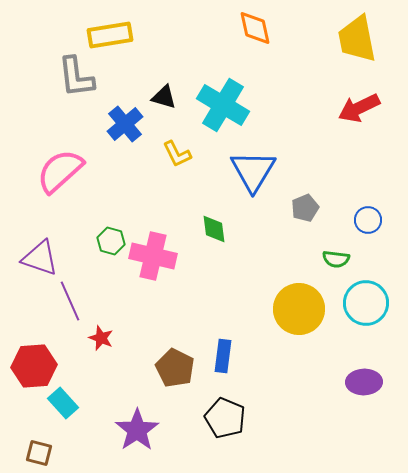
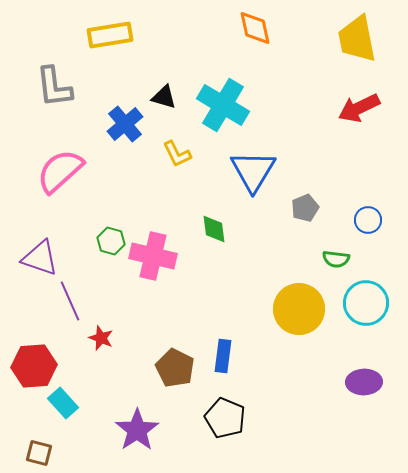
gray L-shape: moved 22 px left, 10 px down
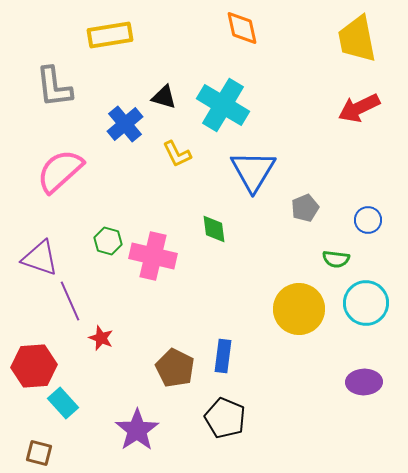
orange diamond: moved 13 px left
green hexagon: moved 3 px left
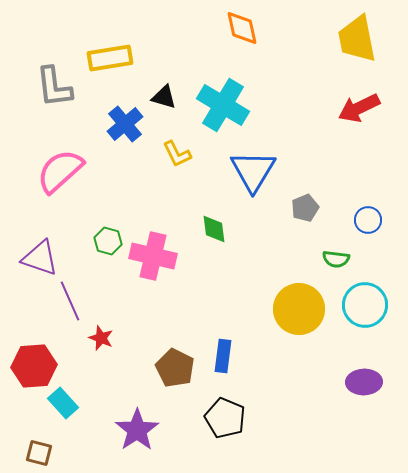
yellow rectangle: moved 23 px down
cyan circle: moved 1 px left, 2 px down
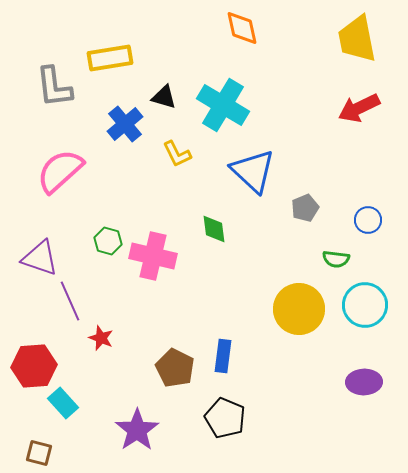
blue triangle: rotated 18 degrees counterclockwise
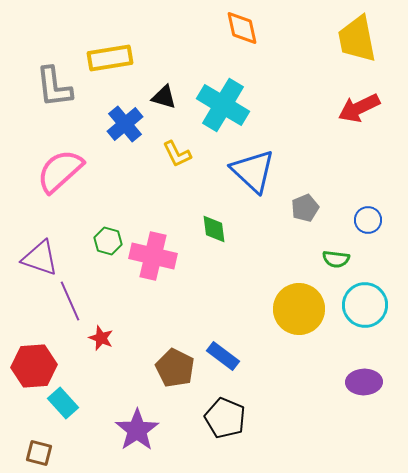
blue rectangle: rotated 60 degrees counterclockwise
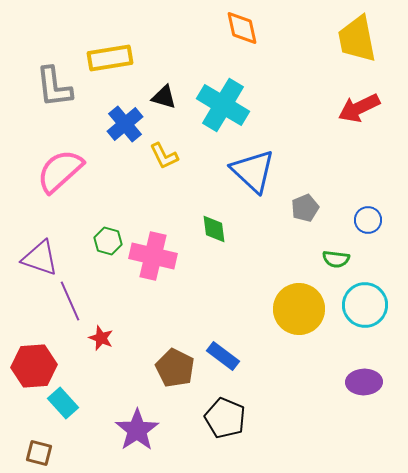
yellow L-shape: moved 13 px left, 2 px down
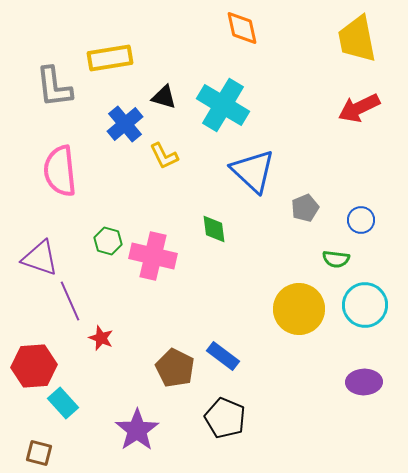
pink semicircle: rotated 54 degrees counterclockwise
blue circle: moved 7 px left
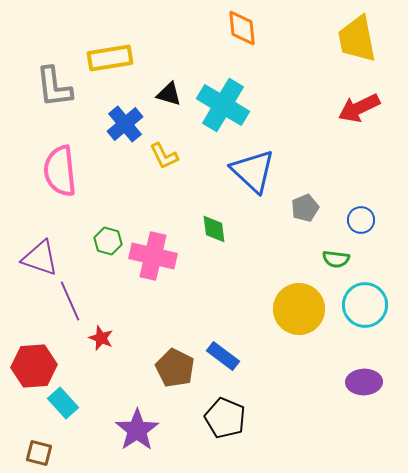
orange diamond: rotated 6 degrees clockwise
black triangle: moved 5 px right, 3 px up
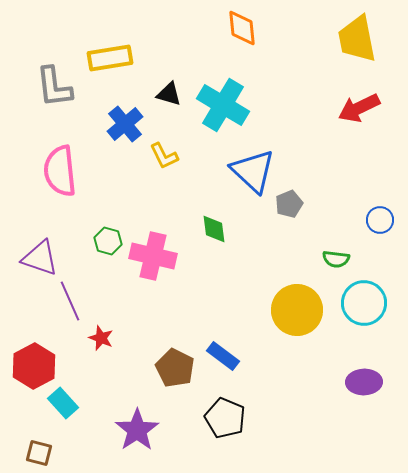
gray pentagon: moved 16 px left, 4 px up
blue circle: moved 19 px right
cyan circle: moved 1 px left, 2 px up
yellow circle: moved 2 px left, 1 px down
red hexagon: rotated 24 degrees counterclockwise
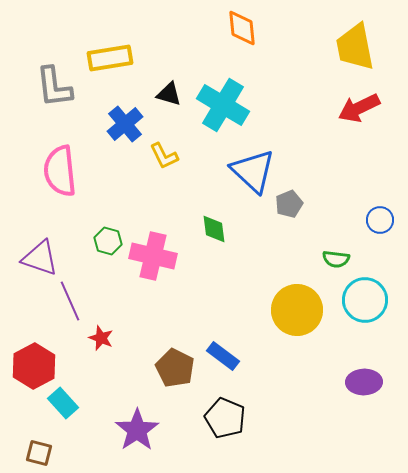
yellow trapezoid: moved 2 px left, 8 px down
cyan circle: moved 1 px right, 3 px up
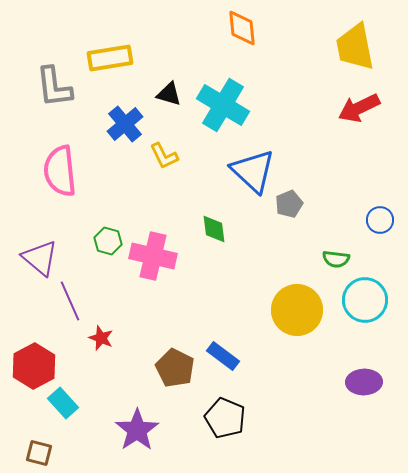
purple triangle: rotated 21 degrees clockwise
